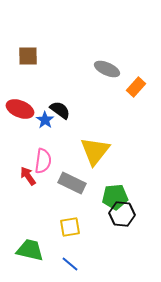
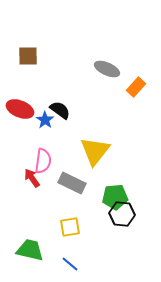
red arrow: moved 4 px right, 2 px down
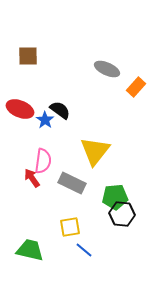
blue line: moved 14 px right, 14 px up
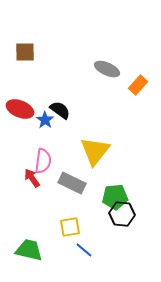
brown square: moved 3 px left, 4 px up
orange rectangle: moved 2 px right, 2 px up
green trapezoid: moved 1 px left
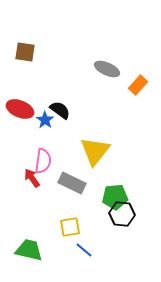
brown square: rotated 10 degrees clockwise
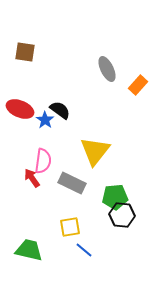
gray ellipse: rotated 40 degrees clockwise
black hexagon: moved 1 px down
